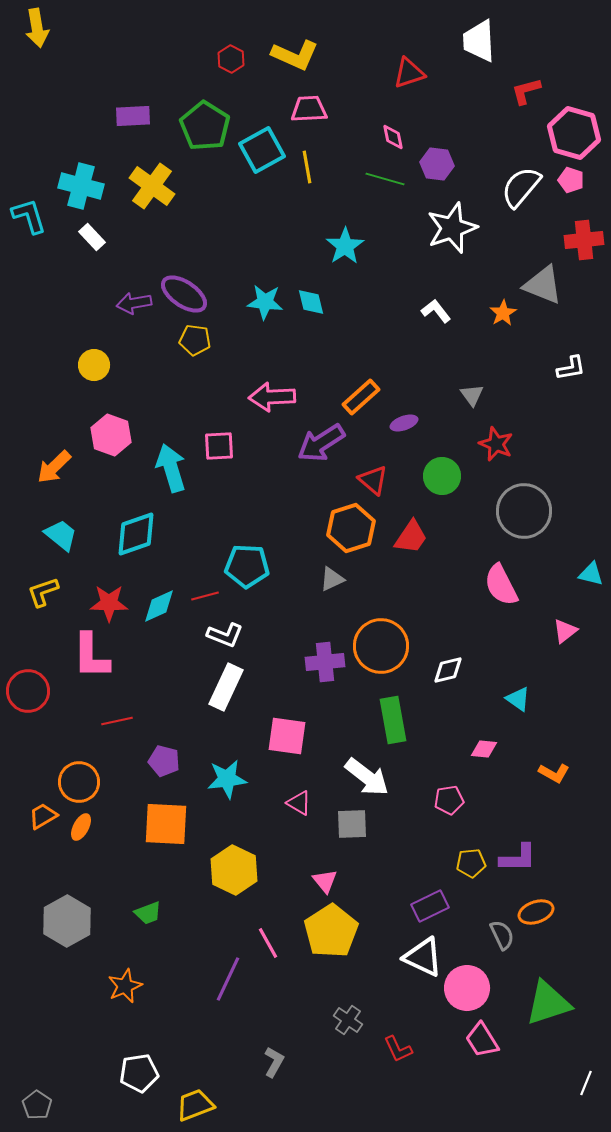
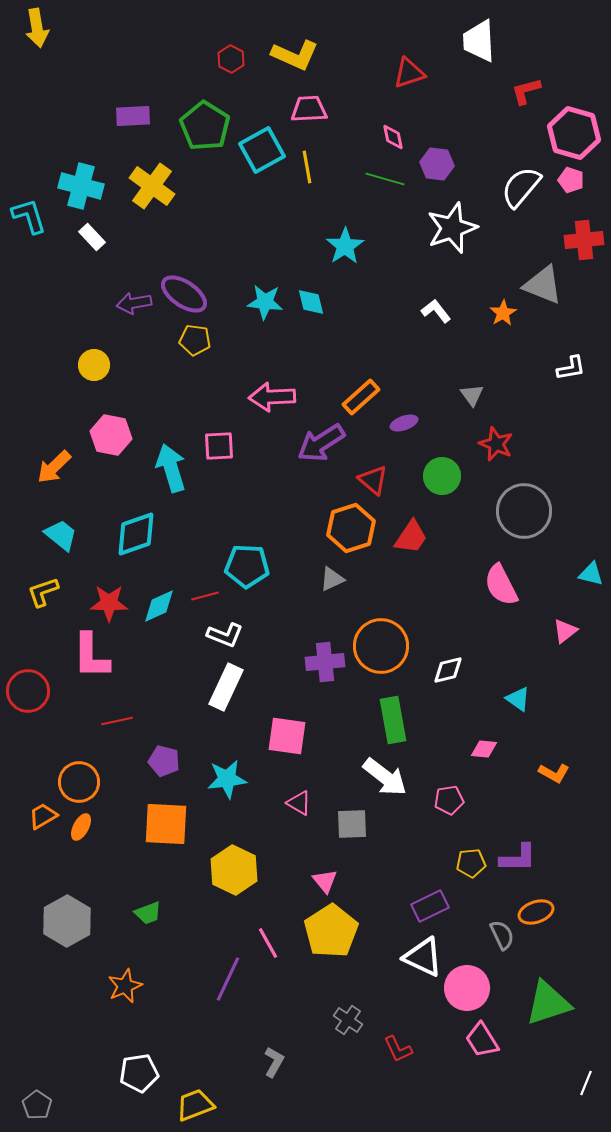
pink hexagon at (111, 435): rotated 9 degrees counterclockwise
white arrow at (367, 777): moved 18 px right
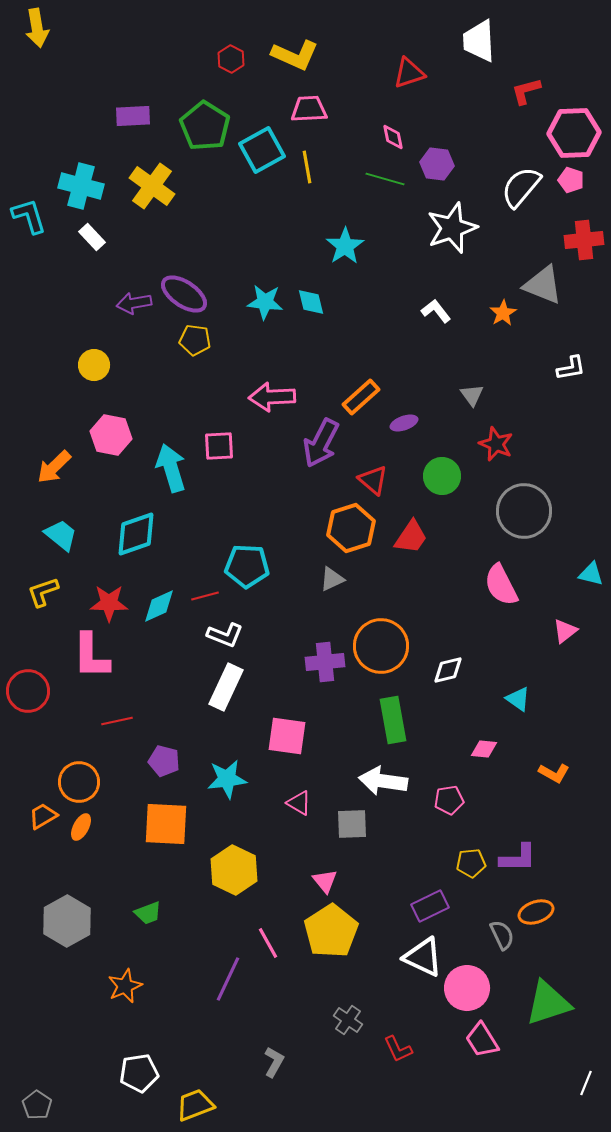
pink hexagon at (574, 133): rotated 18 degrees counterclockwise
purple arrow at (321, 443): rotated 30 degrees counterclockwise
white arrow at (385, 777): moved 2 px left, 4 px down; rotated 150 degrees clockwise
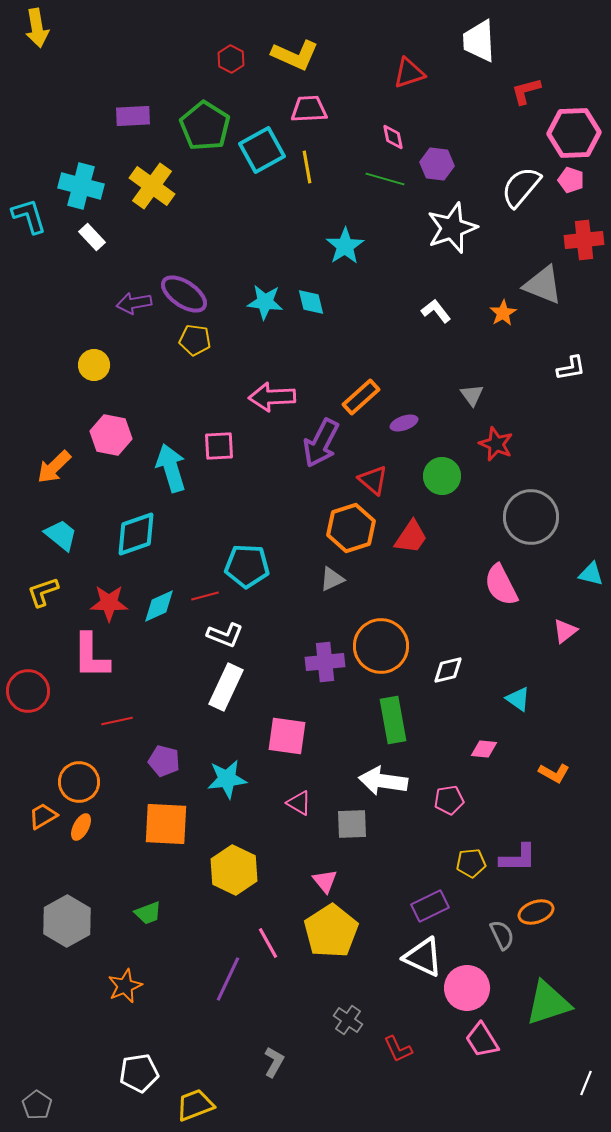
gray circle at (524, 511): moved 7 px right, 6 px down
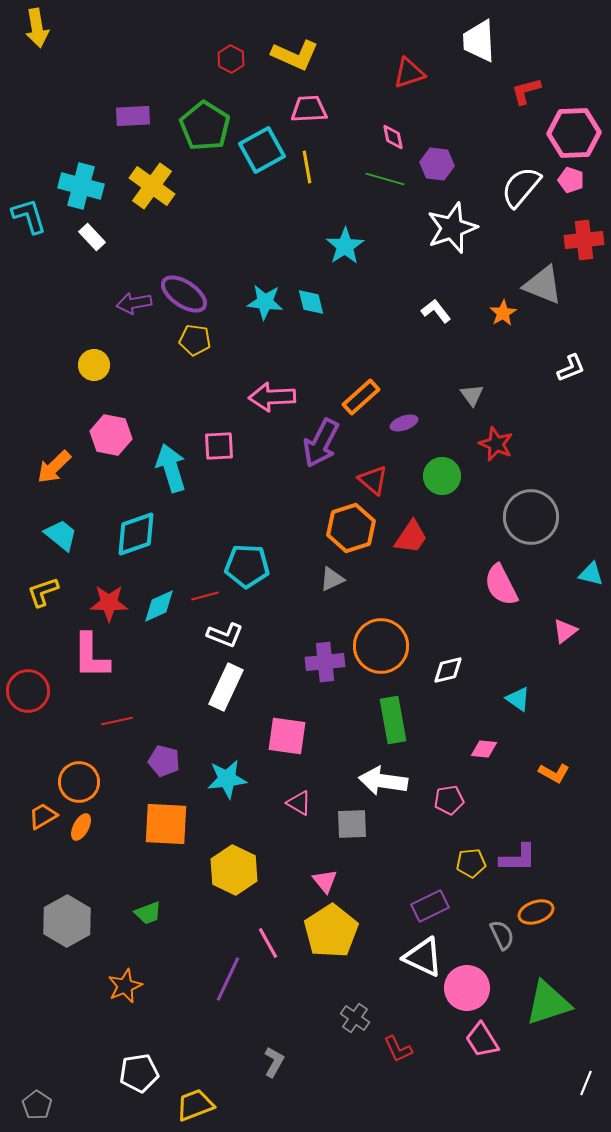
white L-shape at (571, 368): rotated 12 degrees counterclockwise
gray cross at (348, 1020): moved 7 px right, 2 px up
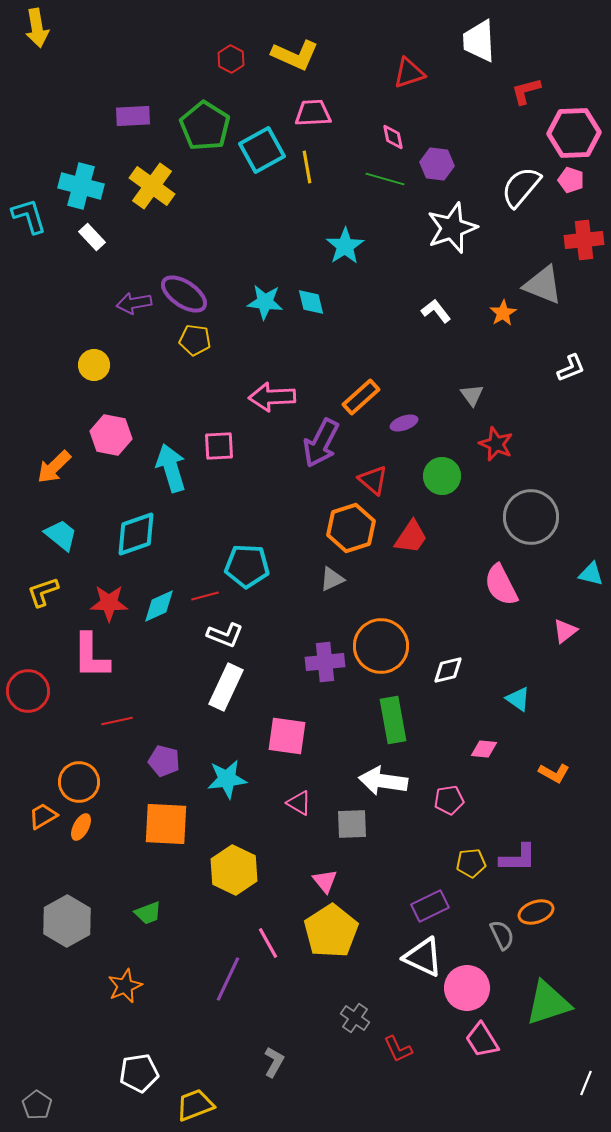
pink trapezoid at (309, 109): moved 4 px right, 4 px down
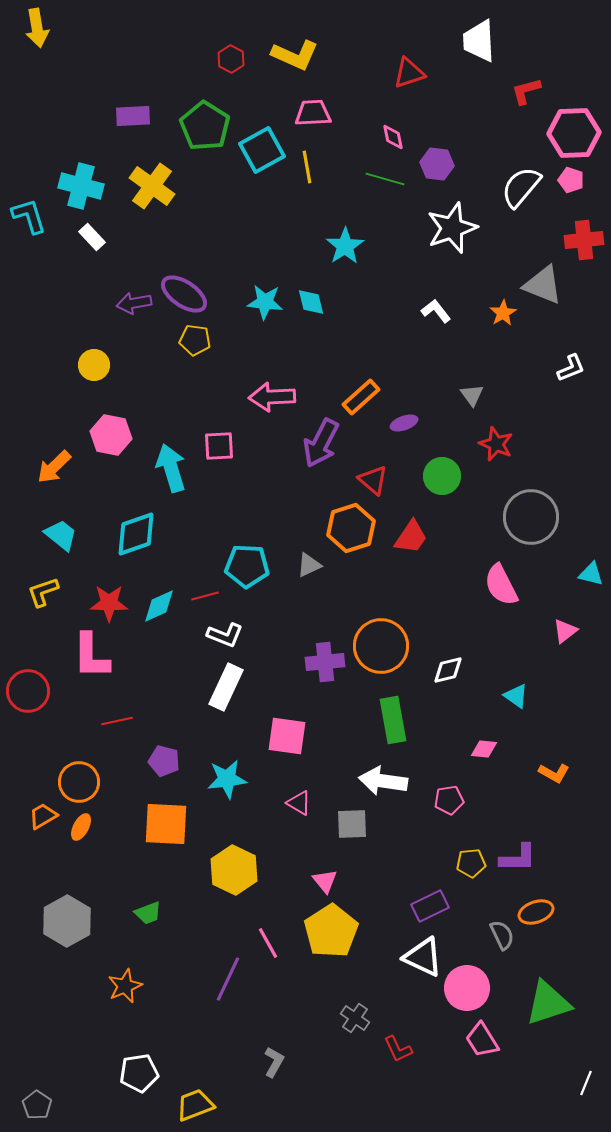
gray triangle at (332, 579): moved 23 px left, 14 px up
cyan triangle at (518, 699): moved 2 px left, 3 px up
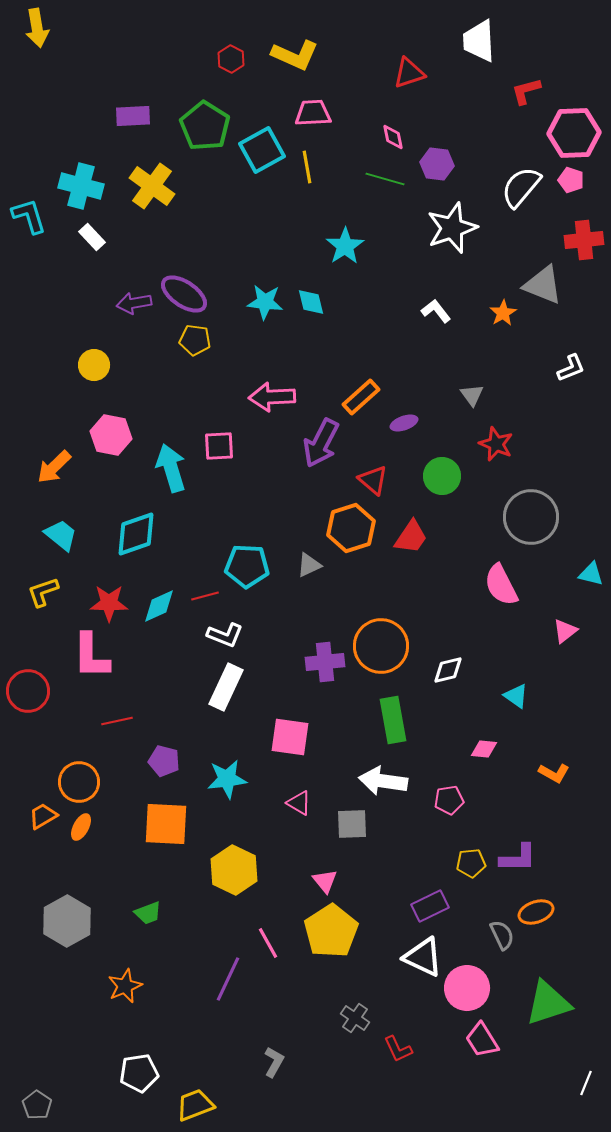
pink square at (287, 736): moved 3 px right, 1 px down
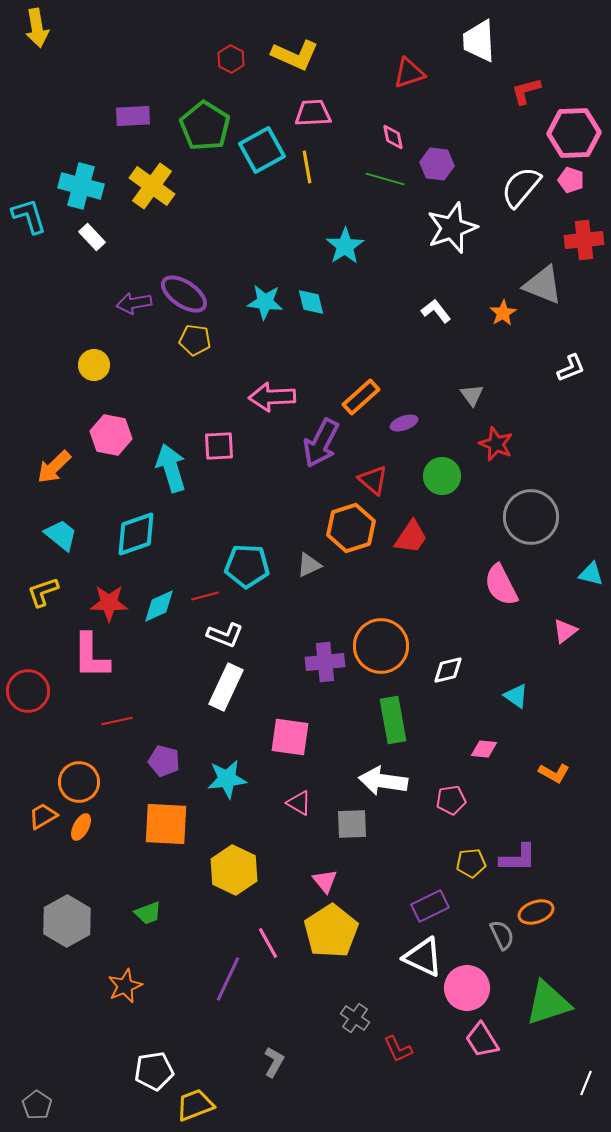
pink pentagon at (449, 800): moved 2 px right
white pentagon at (139, 1073): moved 15 px right, 2 px up
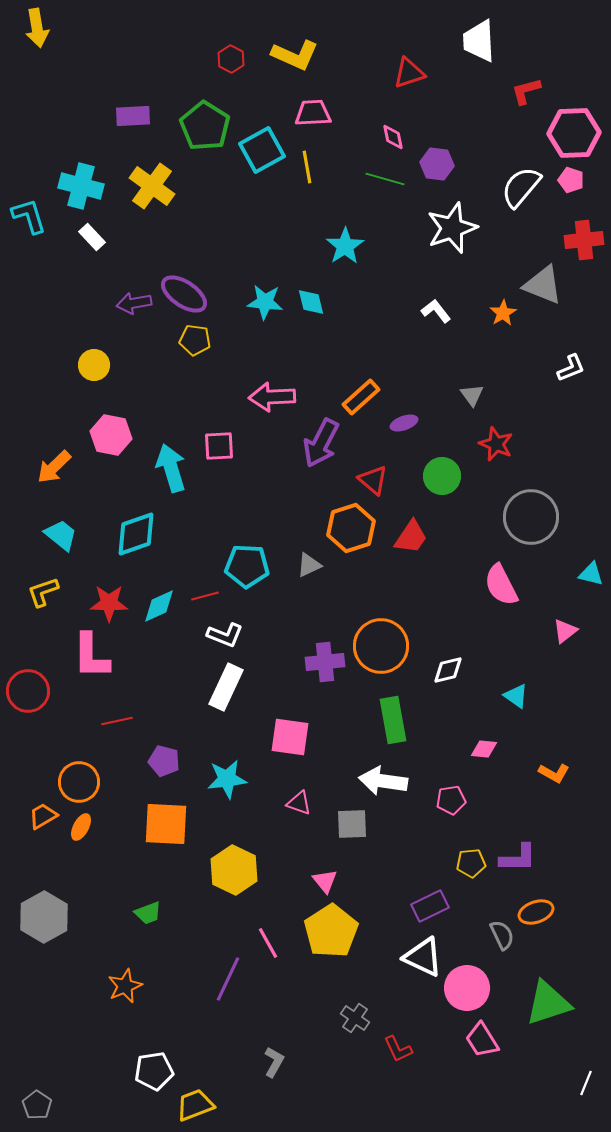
pink triangle at (299, 803): rotated 12 degrees counterclockwise
gray hexagon at (67, 921): moved 23 px left, 4 px up
